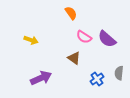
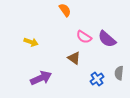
orange semicircle: moved 6 px left, 3 px up
yellow arrow: moved 2 px down
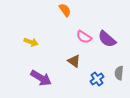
brown triangle: moved 3 px down
purple arrow: rotated 55 degrees clockwise
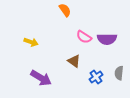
purple semicircle: rotated 42 degrees counterclockwise
blue cross: moved 1 px left, 2 px up
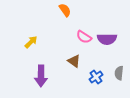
yellow arrow: rotated 64 degrees counterclockwise
purple arrow: moved 2 px up; rotated 60 degrees clockwise
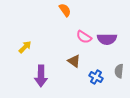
yellow arrow: moved 6 px left, 5 px down
gray semicircle: moved 2 px up
blue cross: rotated 24 degrees counterclockwise
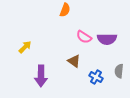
orange semicircle: rotated 56 degrees clockwise
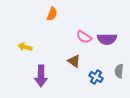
orange semicircle: moved 13 px left, 4 px down
yellow arrow: rotated 120 degrees counterclockwise
